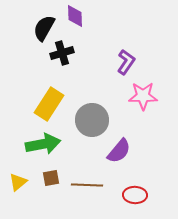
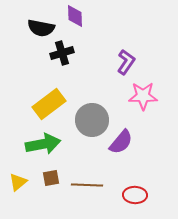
black semicircle: moved 3 px left; rotated 108 degrees counterclockwise
yellow rectangle: rotated 20 degrees clockwise
purple semicircle: moved 2 px right, 9 px up
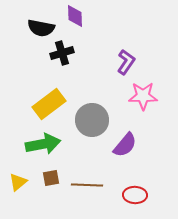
purple semicircle: moved 4 px right, 3 px down
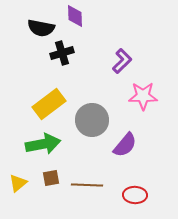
purple L-shape: moved 4 px left, 1 px up; rotated 10 degrees clockwise
yellow triangle: moved 1 px down
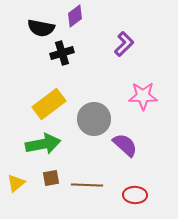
purple diamond: rotated 55 degrees clockwise
purple L-shape: moved 2 px right, 17 px up
gray circle: moved 2 px right, 1 px up
purple semicircle: rotated 88 degrees counterclockwise
yellow triangle: moved 2 px left
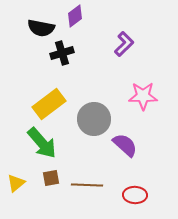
green arrow: moved 1 px left, 1 px up; rotated 60 degrees clockwise
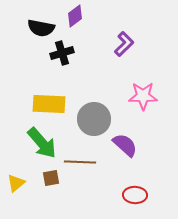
yellow rectangle: rotated 40 degrees clockwise
brown line: moved 7 px left, 23 px up
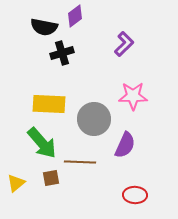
black semicircle: moved 3 px right, 1 px up
pink star: moved 10 px left
purple semicircle: rotated 72 degrees clockwise
